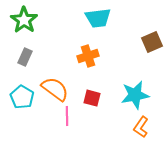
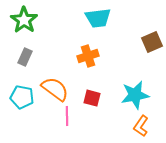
cyan pentagon: rotated 20 degrees counterclockwise
orange L-shape: moved 1 px up
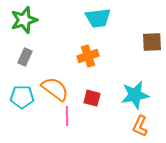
green star: rotated 20 degrees clockwise
brown square: rotated 20 degrees clockwise
cyan pentagon: rotated 10 degrees counterclockwise
orange L-shape: moved 1 px left; rotated 10 degrees counterclockwise
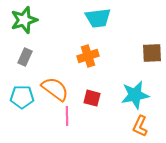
brown square: moved 11 px down
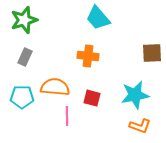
cyan trapezoid: rotated 56 degrees clockwise
orange cross: rotated 25 degrees clockwise
orange semicircle: moved 2 px up; rotated 32 degrees counterclockwise
orange L-shape: rotated 95 degrees counterclockwise
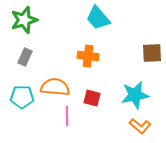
orange L-shape: rotated 20 degrees clockwise
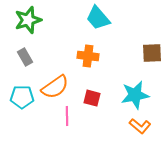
green star: moved 4 px right
gray rectangle: rotated 54 degrees counterclockwise
orange semicircle: rotated 140 degrees clockwise
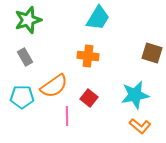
cyan trapezoid: rotated 108 degrees counterclockwise
brown square: rotated 20 degrees clockwise
orange semicircle: moved 1 px left, 1 px up
red square: moved 3 px left; rotated 24 degrees clockwise
